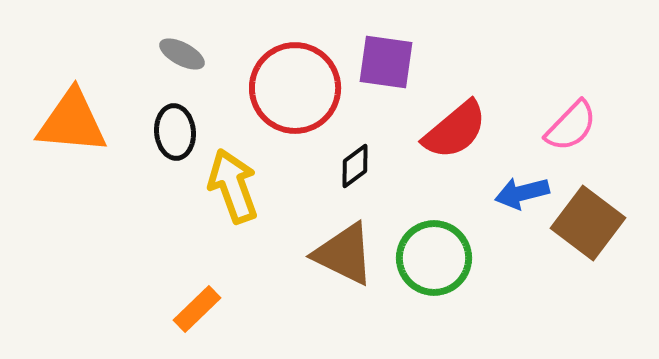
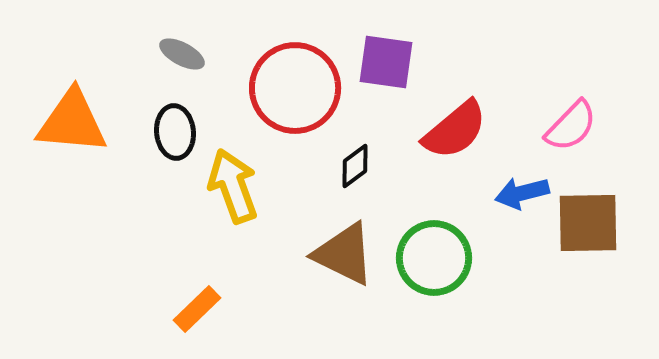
brown square: rotated 38 degrees counterclockwise
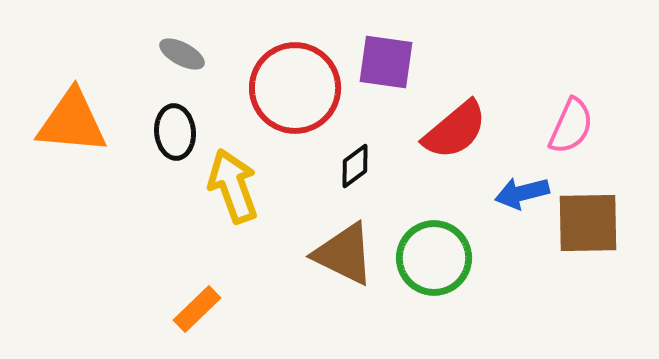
pink semicircle: rotated 20 degrees counterclockwise
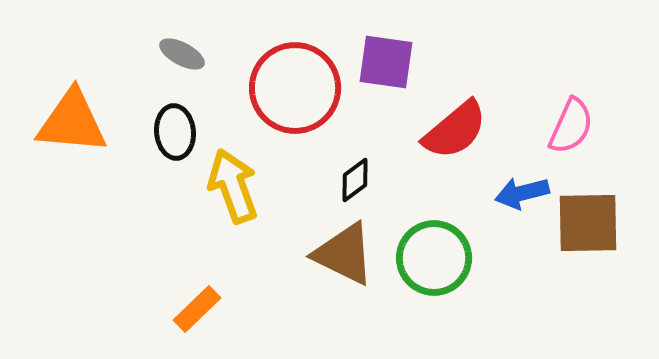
black diamond: moved 14 px down
